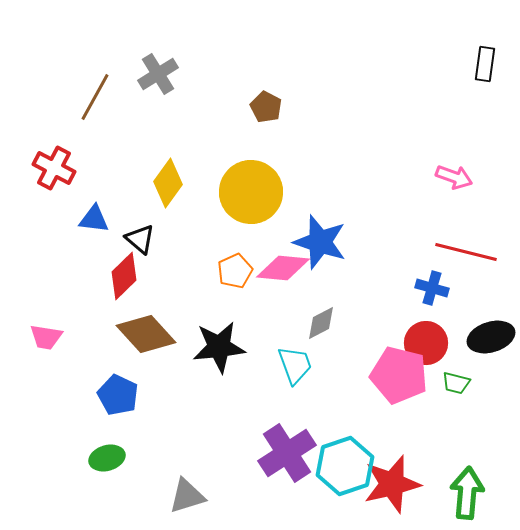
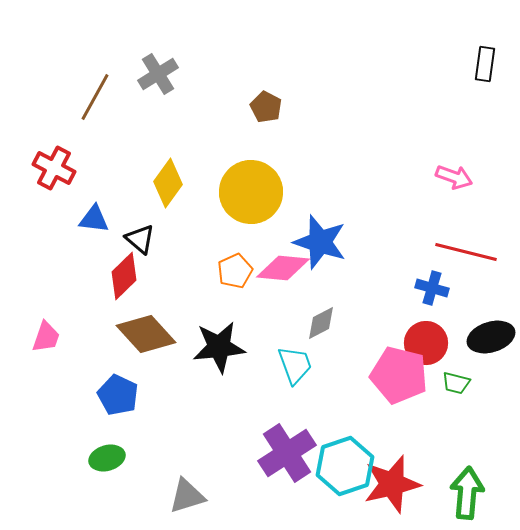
pink trapezoid: rotated 80 degrees counterclockwise
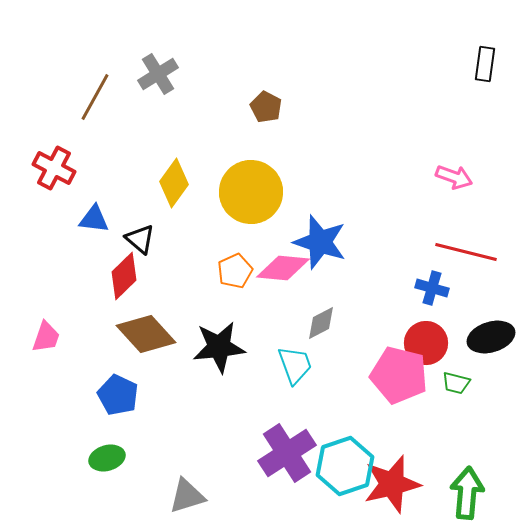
yellow diamond: moved 6 px right
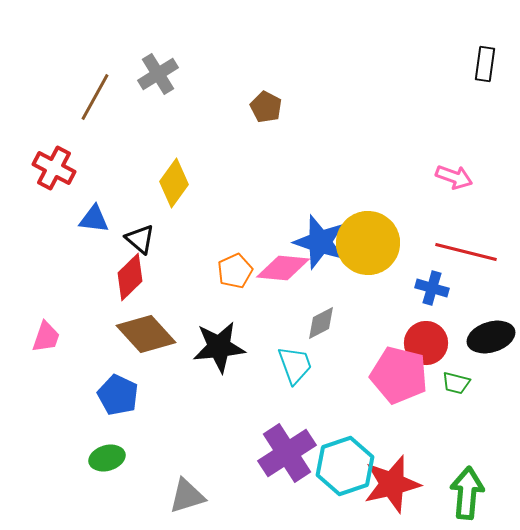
yellow circle: moved 117 px right, 51 px down
red diamond: moved 6 px right, 1 px down
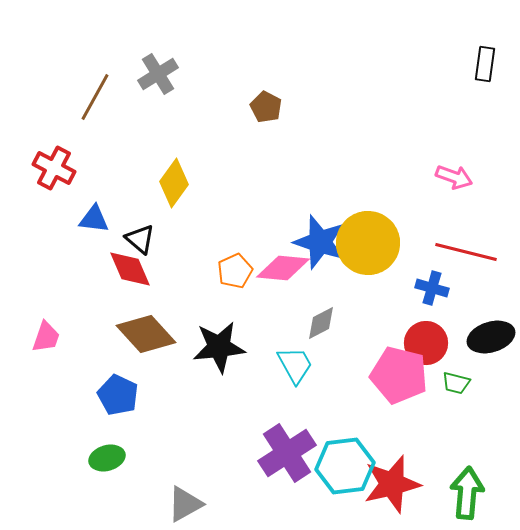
red diamond: moved 8 px up; rotated 69 degrees counterclockwise
cyan trapezoid: rotated 9 degrees counterclockwise
cyan hexagon: rotated 12 degrees clockwise
gray triangle: moved 2 px left, 8 px down; rotated 12 degrees counterclockwise
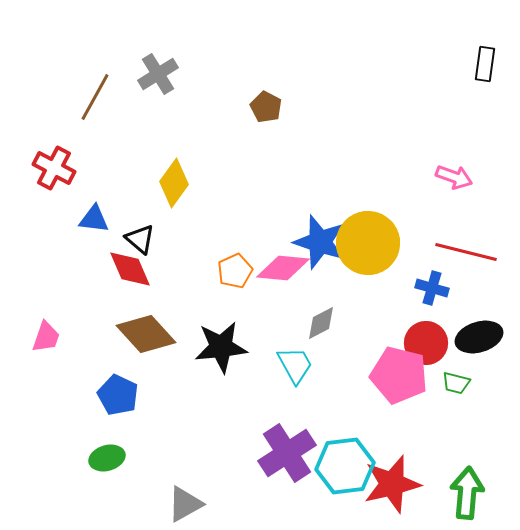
black ellipse: moved 12 px left
black star: moved 2 px right
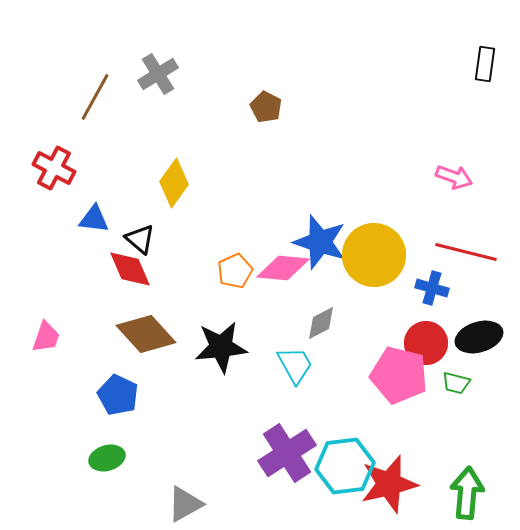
yellow circle: moved 6 px right, 12 px down
red star: moved 3 px left
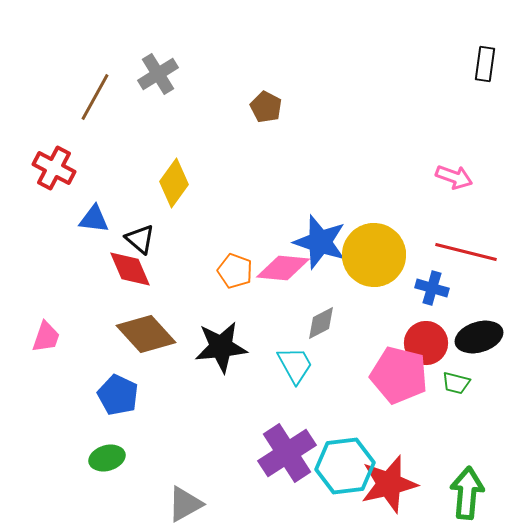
orange pentagon: rotated 28 degrees counterclockwise
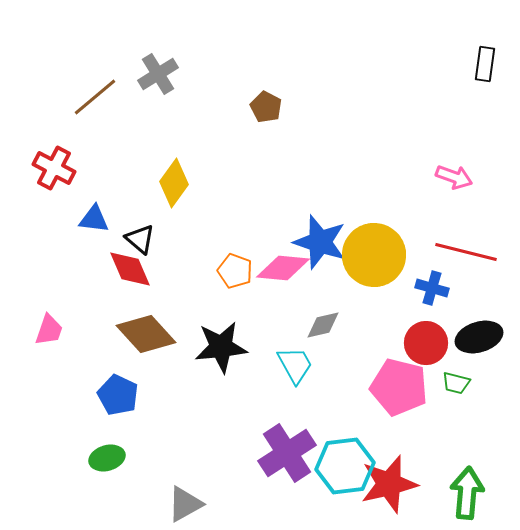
brown line: rotated 21 degrees clockwise
gray diamond: moved 2 px right, 2 px down; rotated 15 degrees clockwise
pink trapezoid: moved 3 px right, 7 px up
pink pentagon: moved 12 px down
